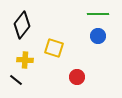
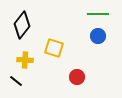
black line: moved 1 px down
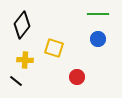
blue circle: moved 3 px down
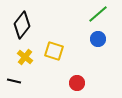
green line: rotated 40 degrees counterclockwise
yellow square: moved 3 px down
yellow cross: moved 3 px up; rotated 35 degrees clockwise
red circle: moved 6 px down
black line: moved 2 px left; rotated 24 degrees counterclockwise
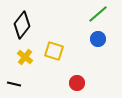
black line: moved 3 px down
